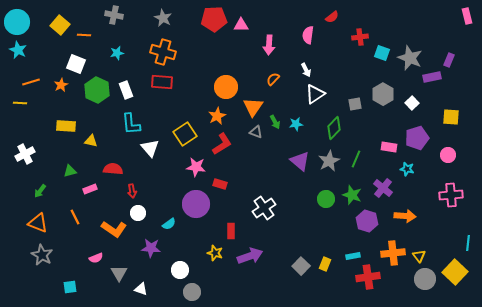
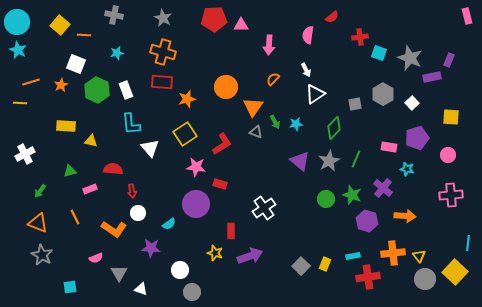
cyan square at (382, 53): moved 3 px left
orange star at (217, 116): moved 30 px left, 17 px up; rotated 12 degrees clockwise
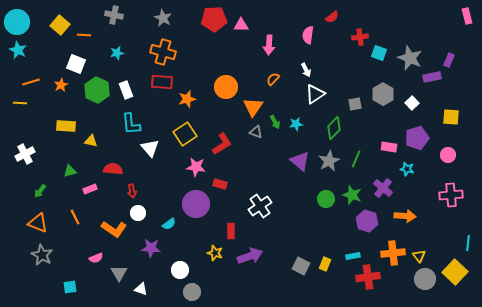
white cross at (264, 208): moved 4 px left, 2 px up
gray square at (301, 266): rotated 18 degrees counterclockwise
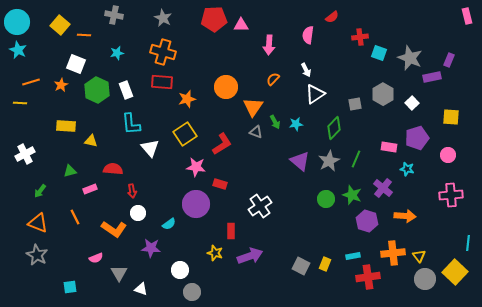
gray star at (42, 255): moved 5 px left
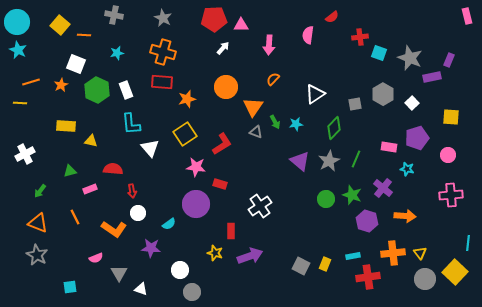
white arrow at (306, 70): moved 83 px left, 22 px up; rotated 112 degrees counterclockwise
yellow triangle at (419, 256): moved 1 px right, 3 px up
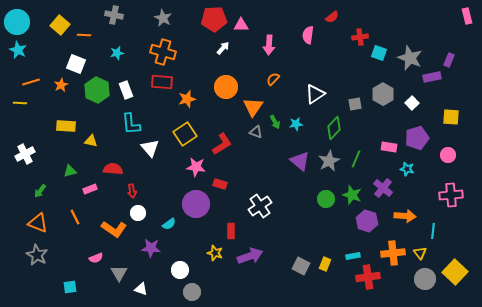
cyan line at (468, 243): moved 35 px left, 12 px up
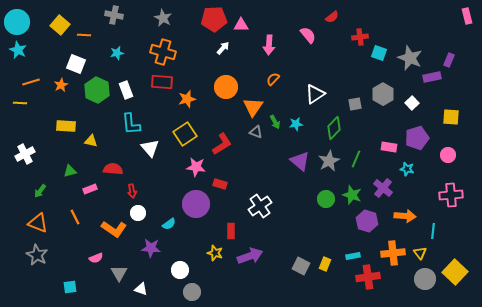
pink semicircle at (308, 35): rotated 132 degrees clockwise
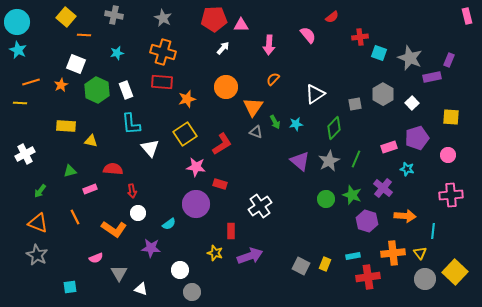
yellow square at (60, 25): moved 6 px right, 8 px up
pink rectangle at (389, 147): rotated 28 degrees counterclockwise
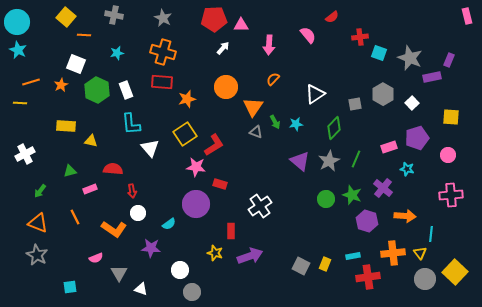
red L-shape at (222, 144): moved 8 px left, 1 px down
cyan line at (433, 231): moved 2 px left, 3 px down
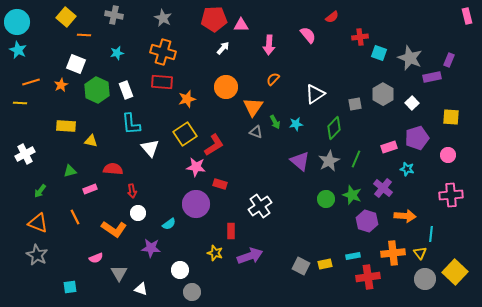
yellow rectangle at (325, 264): rotated 56 degrees clockwise
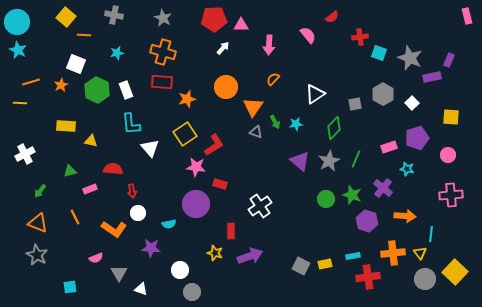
cyan semicircle at (169, 224): rotated 24 degrees clockwise
